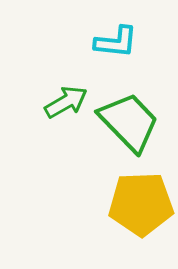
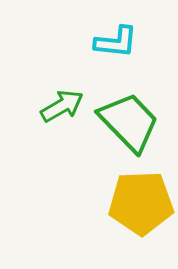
green arrow: moved 4 px left, 4 px down
yellow pentagon: moved 1 px up
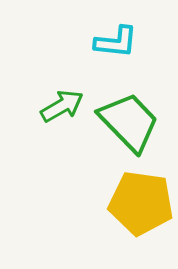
yellow pentagon: rotated 10 degrees clockwise
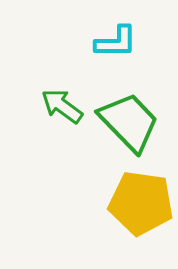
cyan L-shape: rotated 6 degrees counterclockwise
green arrow: rotated 114 degrees counterclockwise
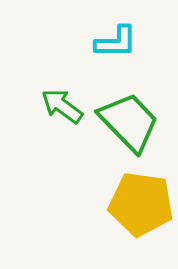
yellow pentagon: moved 1 px down
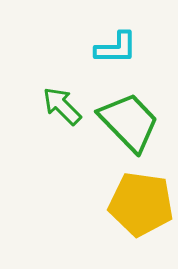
cyan L-shape: moved 6 px down
green arrow: rotated 9 degrees clockwise
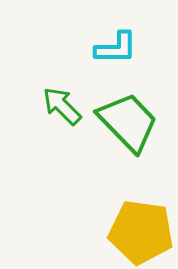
green trapezoid: moved 1 px left
yellow pentagon: moved 28 px down
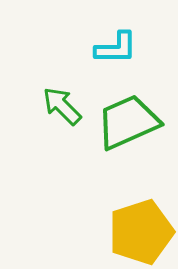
green trapezoid: rotated 70 degrees counterclockwise
yellow pentagon: rotated 26 degrees counterclockwise
